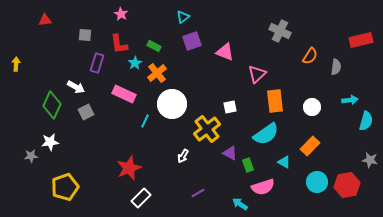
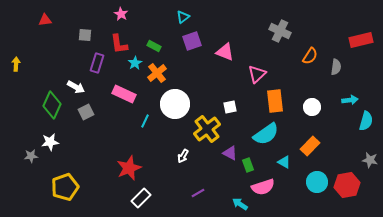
white circle at (172, 104): moved 3 px right
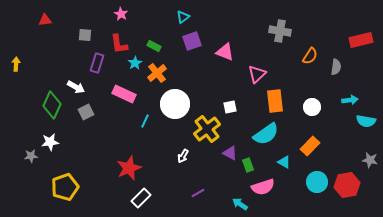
gray cross at (280, 31): rotated 15 degrees counterclockwise
cyan semicircle at (366, 121): rotated 84 degrees clockwise
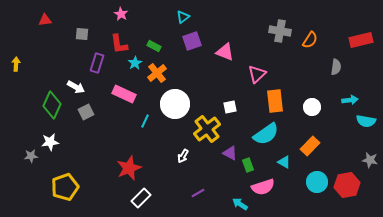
gray square at (85, 35): moved 3 px left, 1 px up
orange semicircle at (310, 56): moved 16 px up
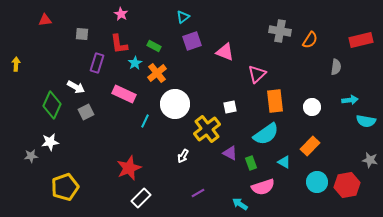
green rectangle at (248, 165): moved 3 px right, 2 px up
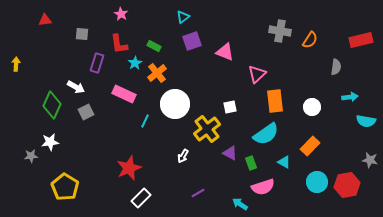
cyan arrow at (350, 100): moved 3 px up
yellow pentagon at (65, 187): rotated 20 degrees counterclockwise
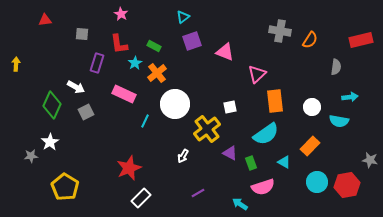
cyan semicircle at (366, 121): moved 27 px left
white star at (50, 142): rotated 24 degrees counterclockwise
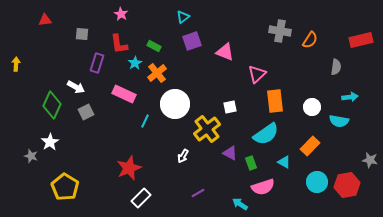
gray star at (31, 156): rotated 24 degrees clockwise
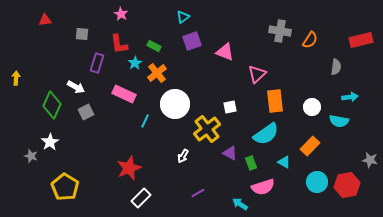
yellow arrow at (16, 64): moved 14 px down
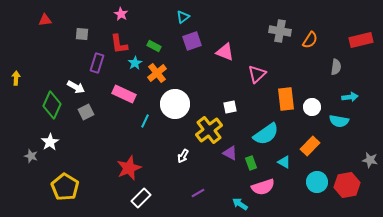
orange rectangle at (275, 101): moved 11 px right, 2 px up
yellow cross at (207, 129): moved 2 px right, 1 px down
